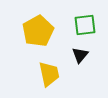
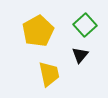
green square: rotated 35 degrees counterclockwise
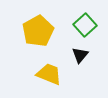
yellow trapezoid: rotated 56 degrees counterclockwise
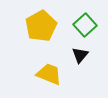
yellow pentagon: moved 3 px right, 5 px up
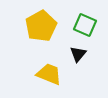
green square: rotated 25 degrees counterclockwise
black triangle: moved 2 px left, 1 px up
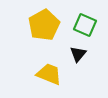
yellow pentagon: moved 3 px right, 1 px up
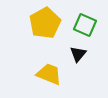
yellow pentagon: moved 1 px right, 2 px up
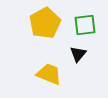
green square: rotated 30 degrees counterclockwise
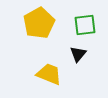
yellow pentagon: moved 6 px left
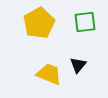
green square: moved 3 px up
black triangle: moved 11 px down
